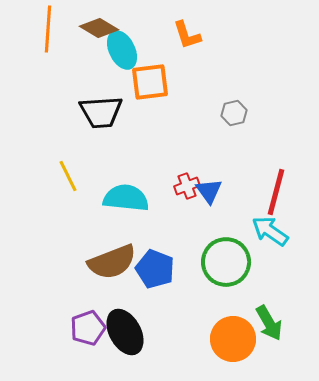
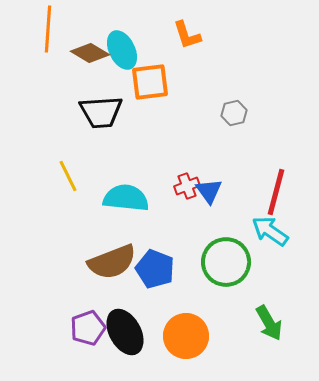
brown diamond: moved 9 px left, 25 px down
orange circle: moved 47 px left, 3 px up
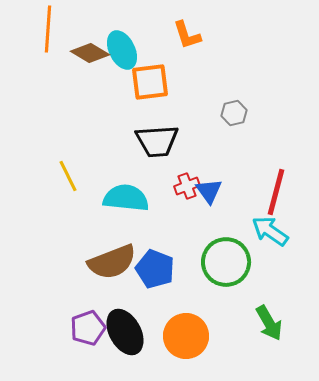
black trapezoid: moved 56 px right, 29 px down
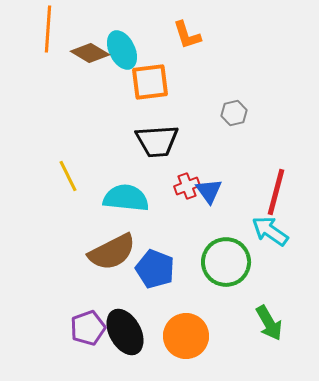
brown semicircle: moved 10 px up; rotated 6 degrees counterclockwise
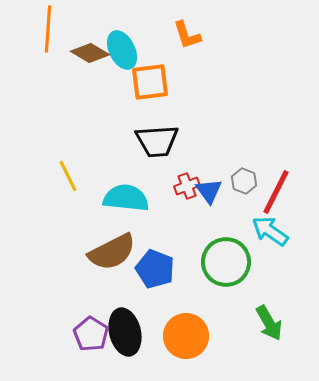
gray hexagon: moved 10 px right, 68 px down; rotated 25 degrees counterclockwise
red line: rotated 12 degrees clockwise
purple pentagon: moved 3 px right, 6 px down; rotated 20 degrees counterclockwise
black ellipse: rotated 15 degrees clockwise
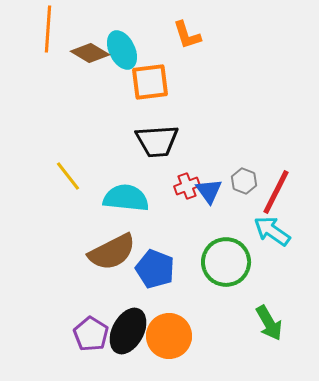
yellow line: rotated 12 degrees counterclockwise
cyan arrow: moved 2 px right
black ellipse: moved 3 px right, 1 px up; rotated 42 degrees clockwise
orange circle: moved 17 px left
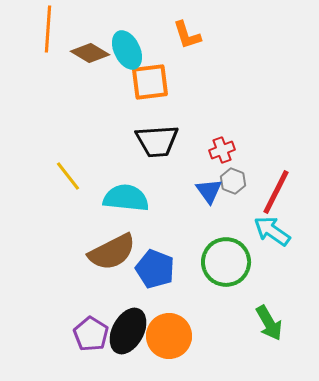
cyan ellipse: moved 5 px right
gray hexagon: moved 11 px left
red cross: moved 35 px right, 36 px up
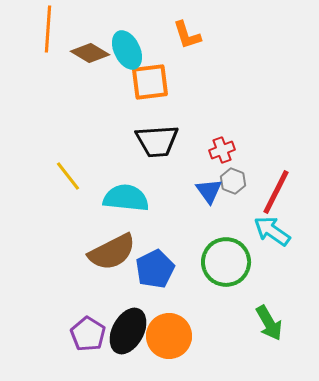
blue pentagon: rotated 24 degrees clockwise
purple pentagon: moved 3 px left
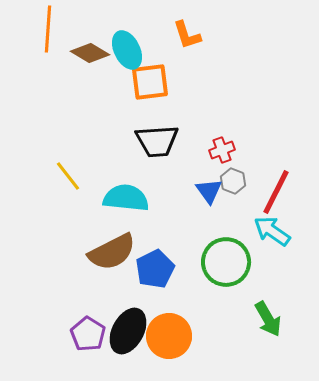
green arrow: moved 1 px left, 4 px up
